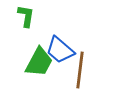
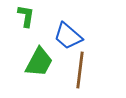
blue trapezoid: moved 8 px right, 14 px up
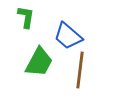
green L-shape: moved 1 px down
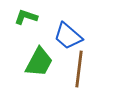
green L-shape: rotated 80 degrees counterclockwise
brown line: moved 1 px left, 1 px up
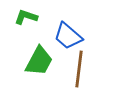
green trapezoid: moved 1 px up
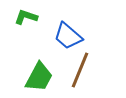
green trapezoid: moved 16 px down
brown line: moved 1 px right, 1 px down; rotated 15 degrees clockwise
